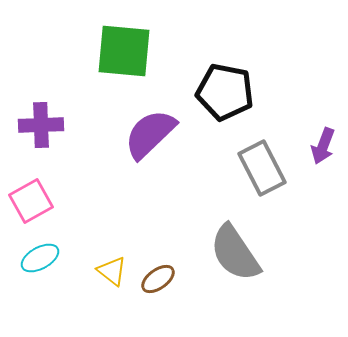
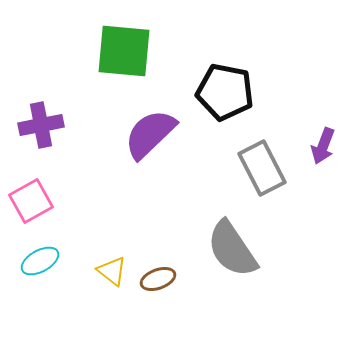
purple cross: rotated 9 degrees counterclockwise
gray semicircle: moved 3 px left, 4 px up
cyan ellipse: moved 3 px down
brown ellipse: rotated 16 degrees clockwise
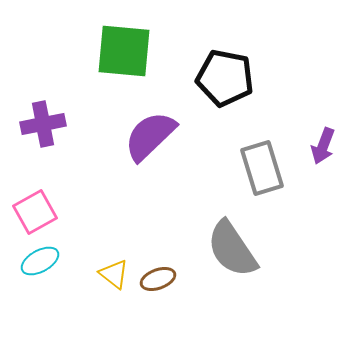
black pentagon: moved 14 px up
purple cross: moved 2 px right, 1 px up
purple semicircle: moved 2 px down
gray rectangle: rotated 10 degrees clockwise
pink square: moved 4 px right, 11 px down
yellow triangle: moved 2 px right, 3 px down
